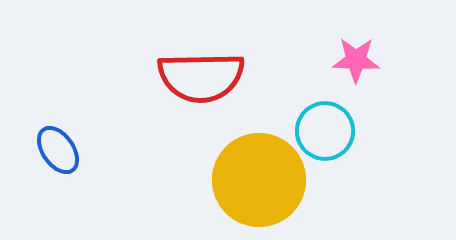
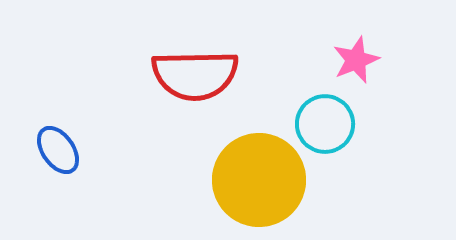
pink star: rotated 24 degrees counterclockwise
red semicircle: moved 6 px left, 2 px up
cyan circle: moved 7 px up
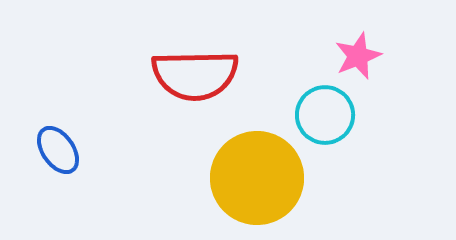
pink star: moved 2 px right, 4 px up
cyan circle: moved 9 px up
yellow circle: moved 2 px left, 2 px up
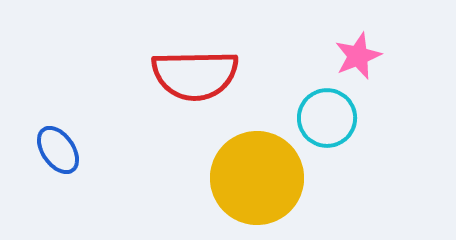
cyan circle: moved 2 px right, 3 px down
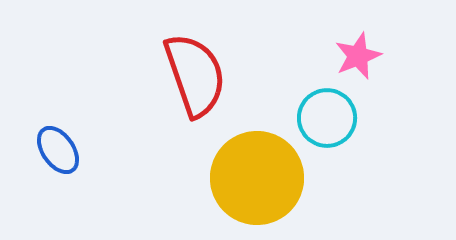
red semicircle: rotated 108 degrees counterclockwise
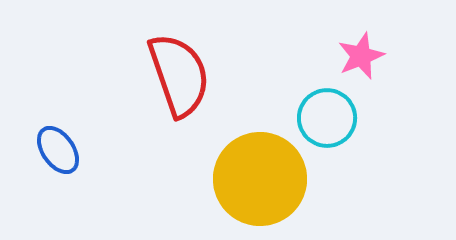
pink star: moved 3 px right
red semicircle: moved 16 px left
yellow circle: moved 3 px right, 1 px down
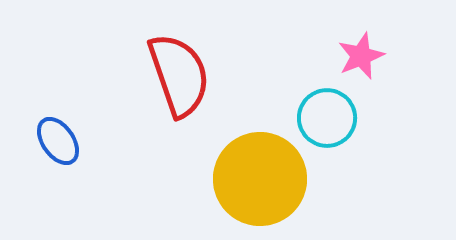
blue ellipse: moved 9 px up
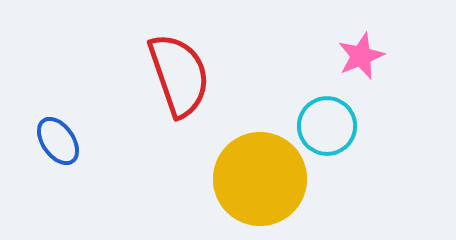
cyan circle: moved 8 px down
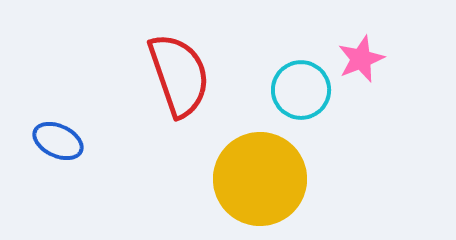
pink star: moved 3 px down
cyan circle: moved 26 px left, 36 px up
blue ellipse: rotated 30 degrees counterclockwise
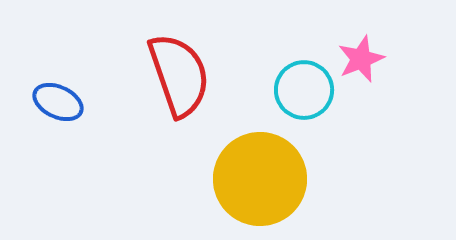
cyan circle: moved 3 px right
blue ellipse: moved 39 px up
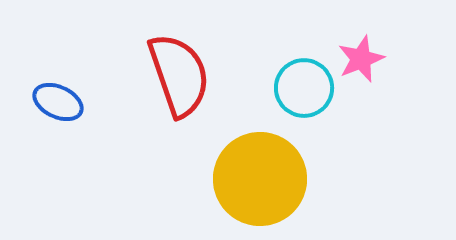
cyan circle: moved 2 px up
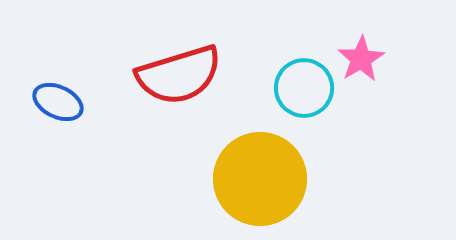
pink star: rotated 9 degrees counterclockwise
red semicircle: rotated 92 degrees clockwise
